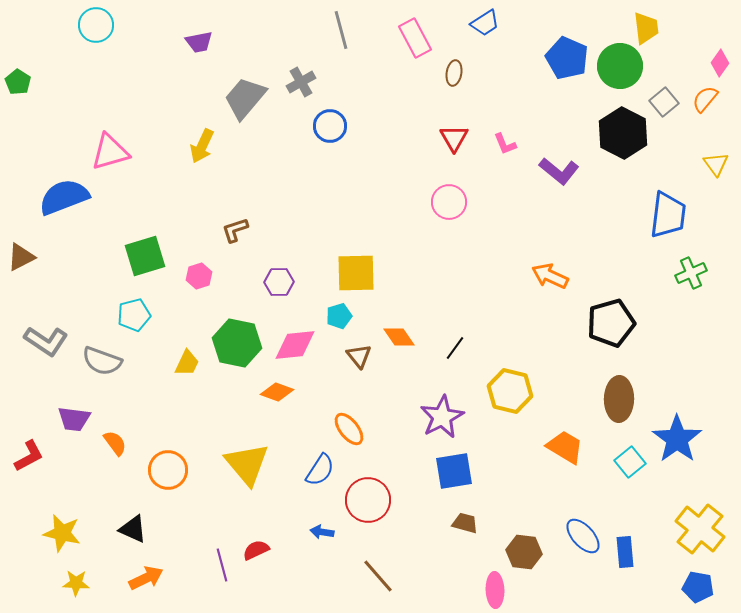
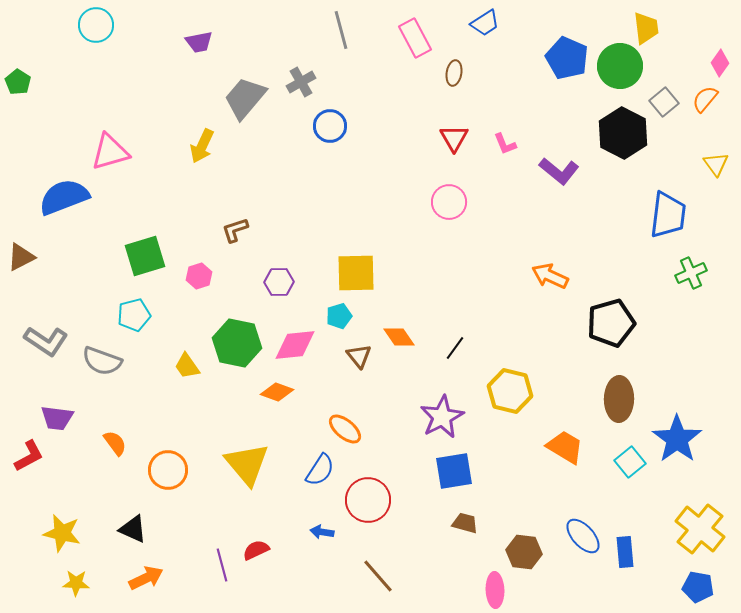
yellow trapezoid at (187, 363): moved 3 px down; rotated 120 degrees clockwise
purple trapezoid at (74, 419): moved 17 px left, 1 px up
orange ellipse at (349, 429): moved 4 px left; rotated 12 degrees counterclockwise
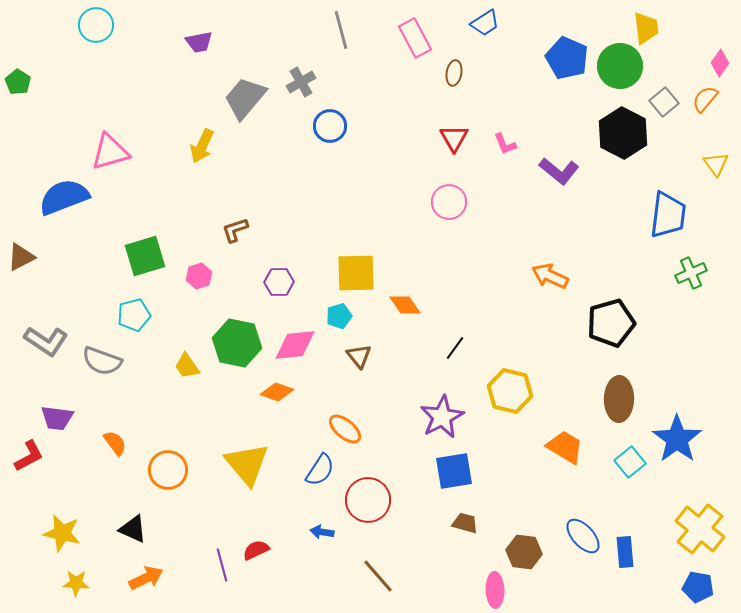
orange diamond at (399, 337): moved 6 px right, 32 px up
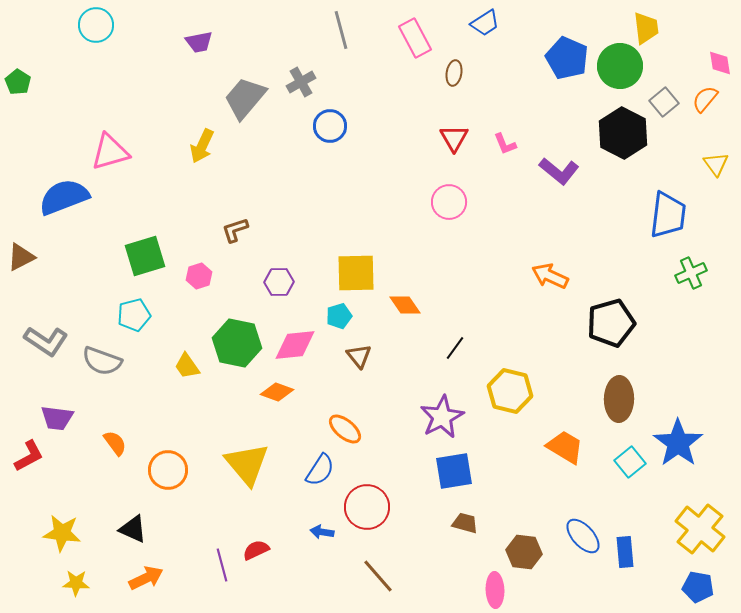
pink diamond at (720, 63): rotated 44 degrees counterclockwise
blue star at (677, 439): moved 1 px right, 4 px down
red circle at (368, 500): moved 1 px left, 7 px down
yellow star at (62, 533): rotated 6 degrees counterclockwise
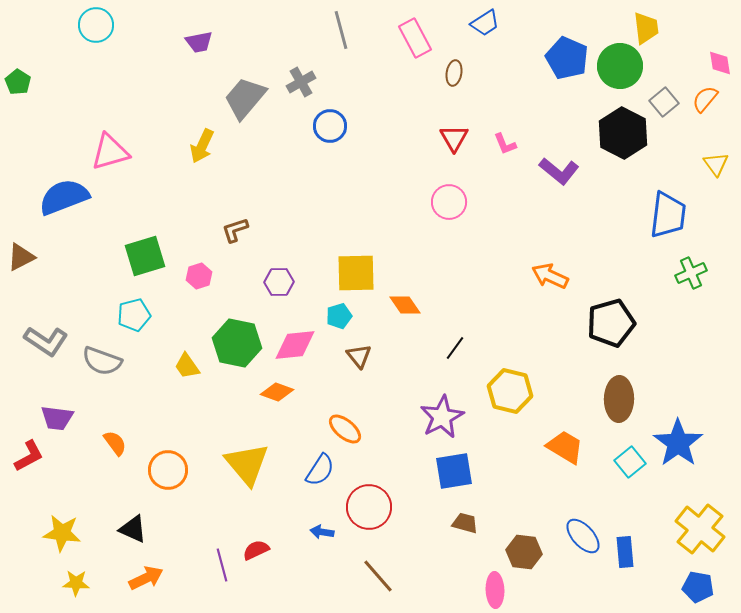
red circle at (367, 507): moved 2 px right
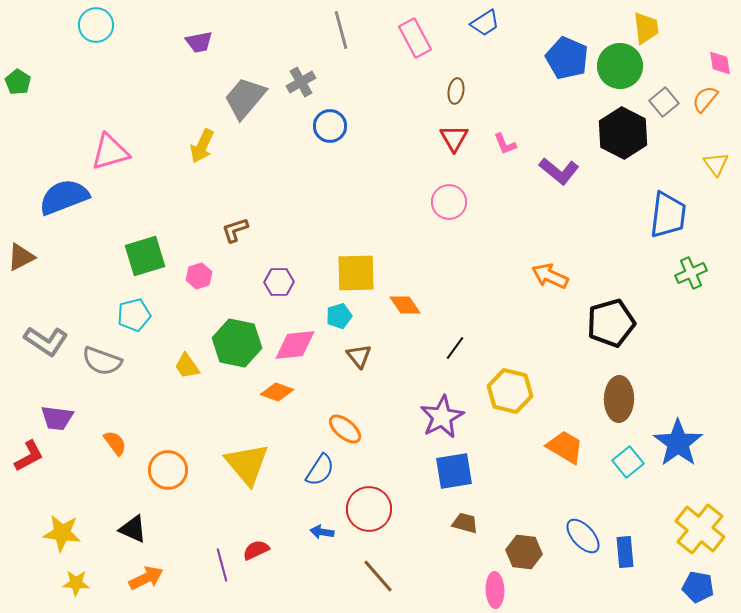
brown ellipse at (454, 73): moved 2 px right, 18 px down
cyan square at (630, 462): moved 2 px left
red circle at (369, 507): moved 2 px down
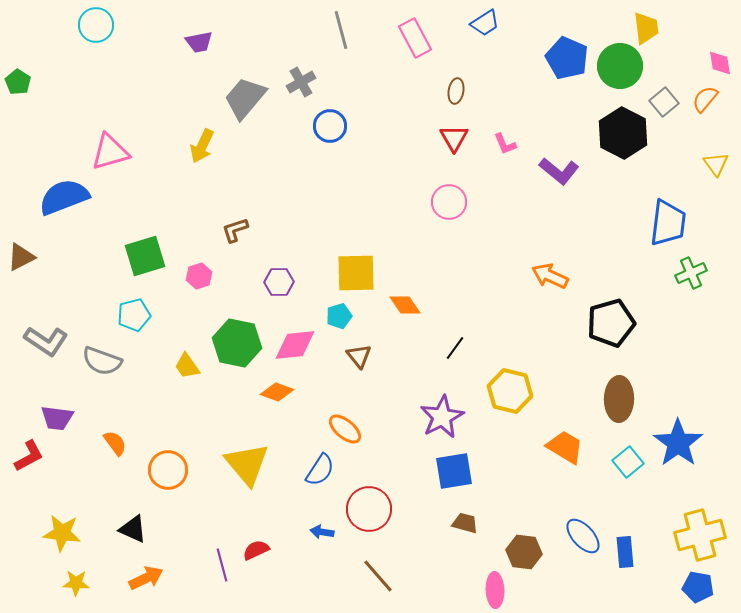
blue trapezoid at (668, 215): moved 8 px down
yellow cross at (700, 529): moved 6 px down; rotated 36 degrees clockwise
